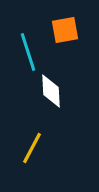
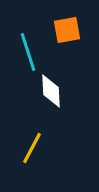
orange square: moved 2 px right
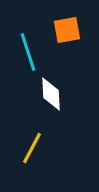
white diamond: moved 3 px down
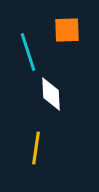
orange square: rotated 8 degrees clockwise
yellow line: moved 4 px right; rotated 20 degrees counterclockwise
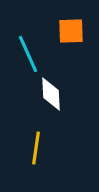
orange square: moved 4 px right, 1 px down
cyan line: moved 2 px down; rotated 6 degrees counterclockwise
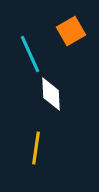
orange square: rotated 28 degrees counterclockwise
cyan line: moved 2 px right
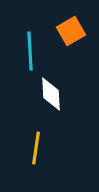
cyan line: moved 3 px up; rotated 21 degrees clockwise
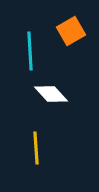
white diamond: rotated 40 degrees counterclockwise
yellow line: rotated 12 degrees counterclockwise
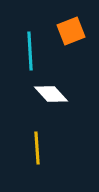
orange square: rotated 8 degrees clockwise
yellow line: moved 1 px right
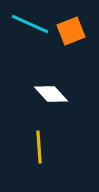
cyan line: moved 27 px up; rotated 63 degrees counterclockwise
yellow line: moved 2 px right, 1 px up
